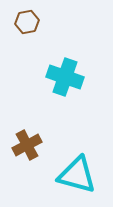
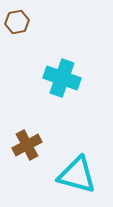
brown hexagon: moved 10 px left
cyan cross: moved 3 px left, 1 px down
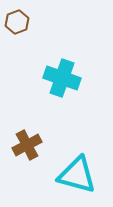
brown hexagon: rotated 10 degrees counterclockwise
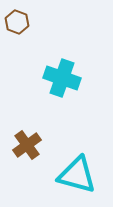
brown hexagon: rotated 20 degrees counterclockwise
brown cross: rotated 8 degrees counterclockwise
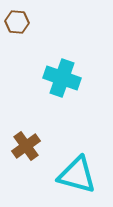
brown hexagon: rotated 15 degrees counterclockwise
brown cross: moved 1 px left, 1 px down
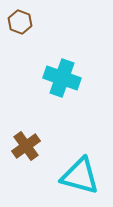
brown hexagon: moved 3 px right; rotated 15 degrees clockwise
cyan triangle: moved 3 px right, 1 px down
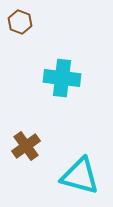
cyan cross: rotated 12 degrees counterclockwise
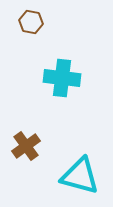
brown hexagon: moved 11 px right; rotated 10 degrees counterclockwise
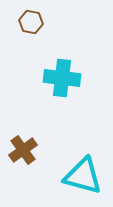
brown cross: moved 3 px left, 4 px down
cyan triangle: moved 3 px right
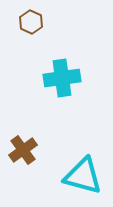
brown hexagon: rotated 15 degrees clockwise
cyan cross: rotated 15 degrees counterclockwise
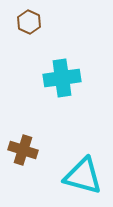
brown hexagon: moved 2 px left
brown cross: rotated 36 degrees counterclockwise
